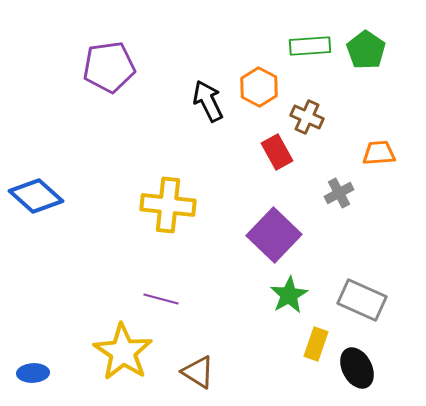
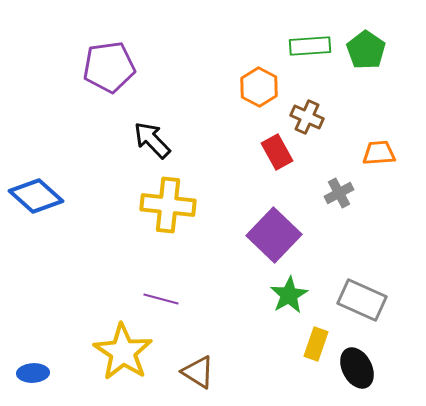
black arrow: moved 56 px left, 39 px down; rotated 18 degrees counterclockwise
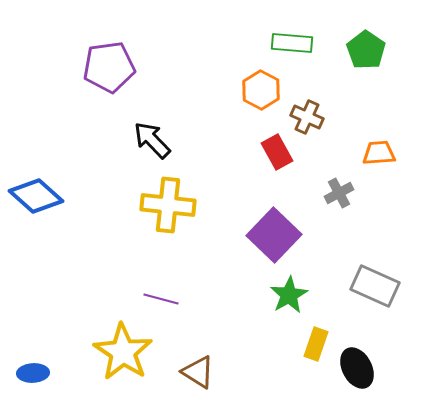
green rectangle: moved 18 px left, 3 px up; rotated 9 degrees clockwise
orange hexagon: moved 2 px right, 3 px down
gray rectangle: moved 13 px right, 14 px up
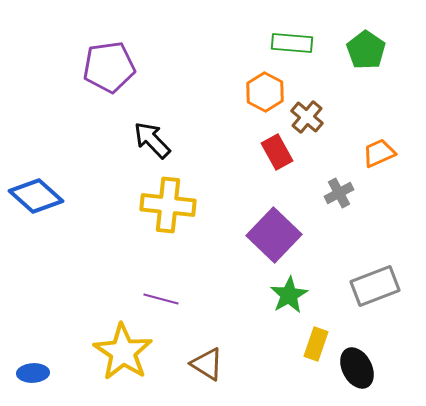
orange hexagon: moved 4 px right, 2 px down
brown cross: rotated 16 degrees clockwise
orange trapezoid: rotated 20 degrees counterclockwise
gray rectangle: rotated 45 degrees counterclockwise
brown triangle: moved 9 px right, 8 px up
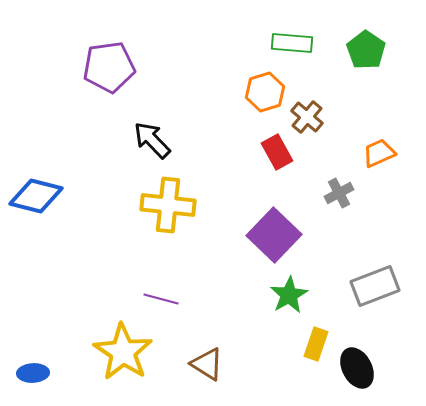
orange hexagon: rotated 15 degrees clockwise
blue diamond: rotated 28 degrees counterclockwise
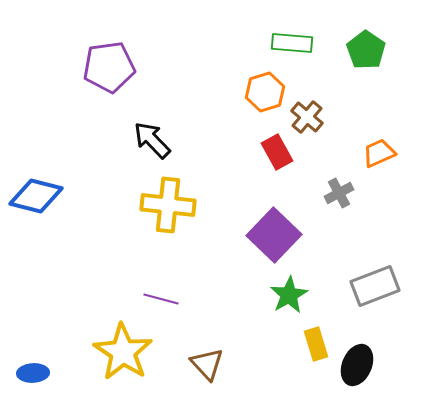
yellow rectangle: rotated 36 degrees counterclockwise
brown triangle: rotated 15 degrees clockwise
black ellipse: moved 3 px up; rotated 51 degrees clockwise
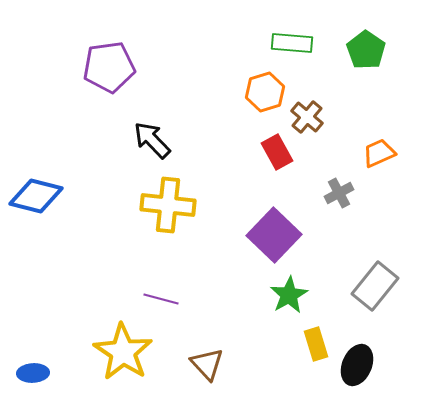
gray rectangle: rotated 30 degrees counterclockwise
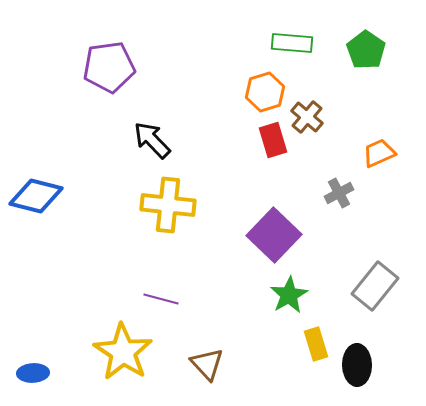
red rectangle: moved 4 px left, 12 px up; rotated 12 degrees clockwise
black ellipse: rotated 24 degrees counterclockwise
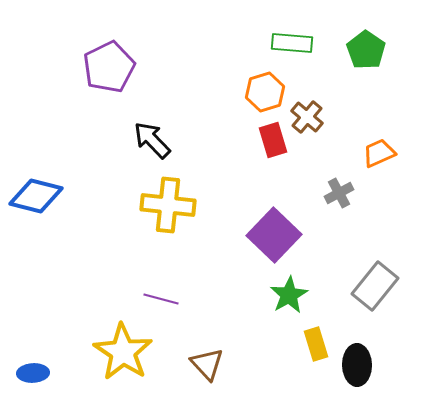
purple pentagon: rotated 18 degrees counterclockwise
